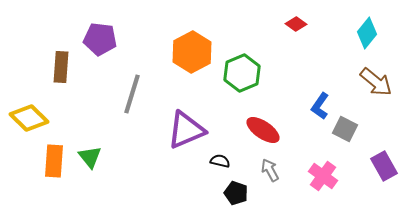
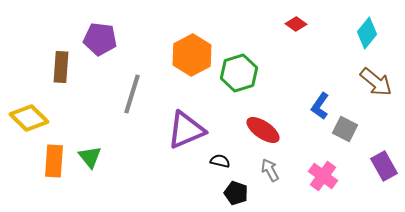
orange hexagon: moved 3 px down
green hexagon: moved 3 px left; rotated 6 degrees clockwise
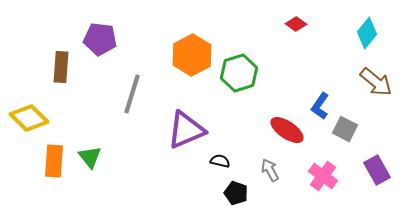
red ellipse: moved 24 px right
purple rectangle: moved 7 px left, 4 px down
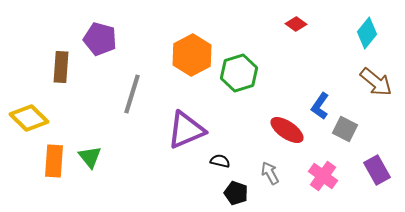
purple pentagon: rotated 8 degrees clockwise
gray arrow: moved 3 px down
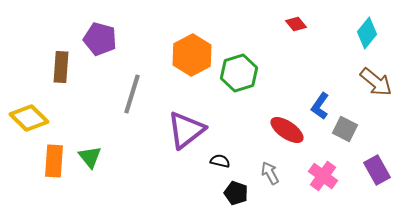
red diamond: rotated 15 degrees clockwise
purple triangle: rotated 15 degrees counterclockwise
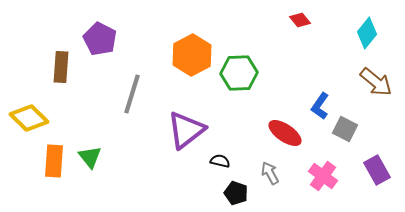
red diamond: moved 4 px right, 4 px up
purple pentagon: rotated 12 degrees clockwise
green hexagon: rotated 15 degrees clockwise
red ellipse: moved 2 px left, 3 px down
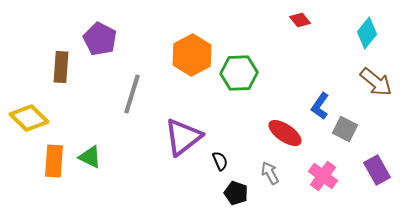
purple triangle: moved 3 px left, 7 px down
green triangle: rotated 25 degrees counterclockwise
black semicircle: rotated 54 degrees clockwise
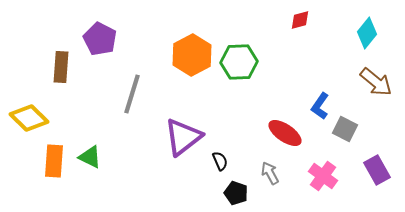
red diamond: rotated 65 degrees counterclockwise
green hexagon: moved 11 px up
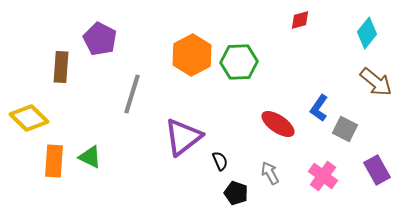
blue L-shape: moved 1 px left, 2 px down
red ellipse: moved 7 px left, 9 px up
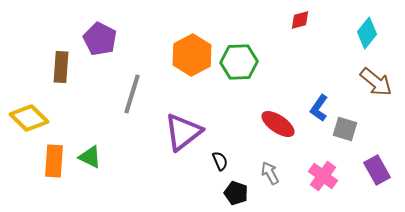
gray square: rotated 10 degrees counterclockwise
purple triangle: moved 5 px up
